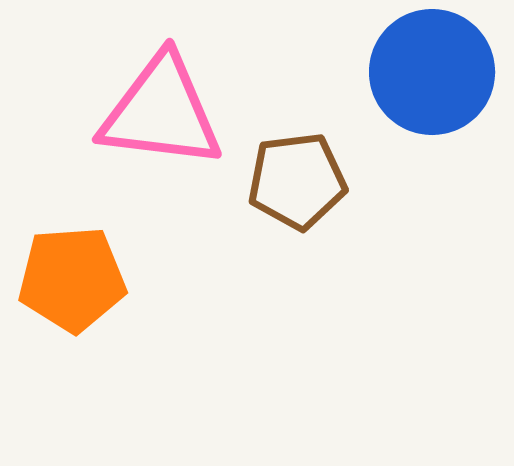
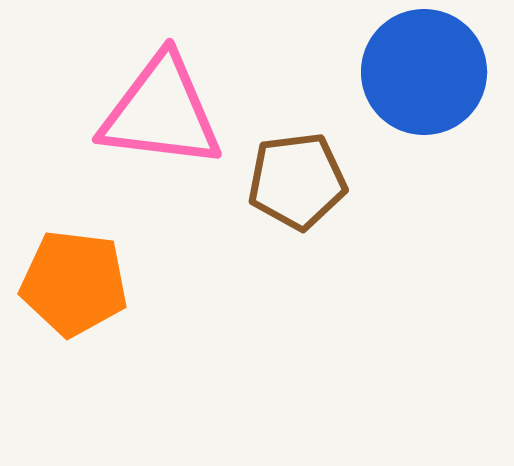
blue circle: moved 8 px left
orange pentagon: moved 2 px right, 4 px down; rotated 11 degrees clockwise
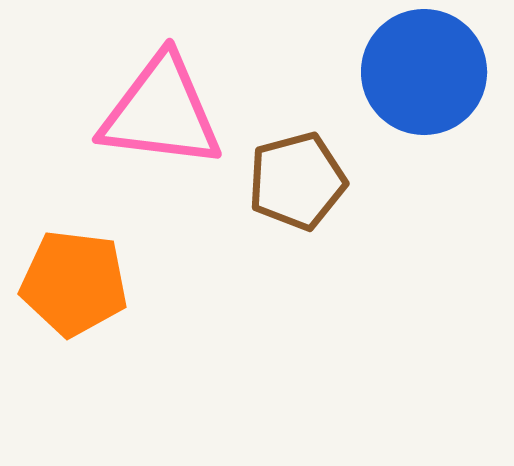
brown pentagon: rotated 8 degrees counterclockwise
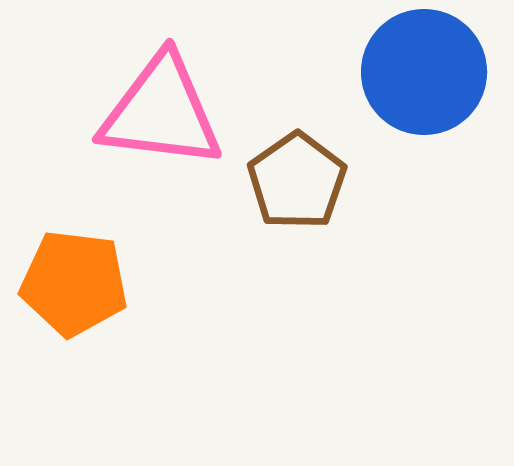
brown pentagon: rotated 20 degrees counterclockwise
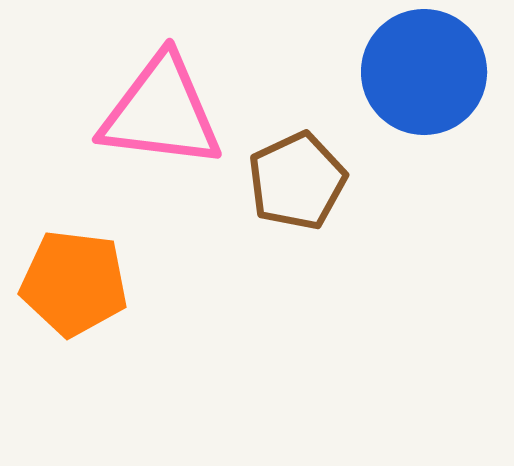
brown pentagon: rotated 10 degrees clockwise
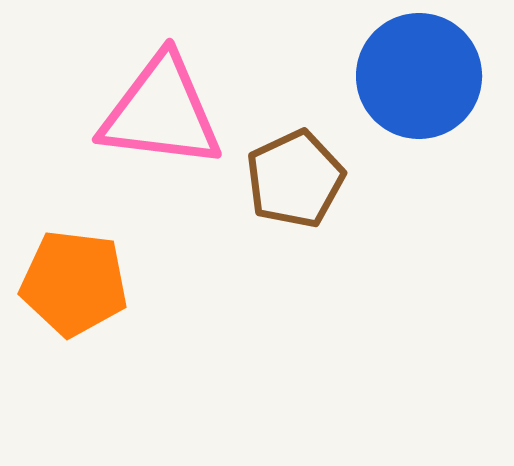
blue circle: moved 5 px left, 4 px down
brown pentagon: moved 2 px left, 2 px up
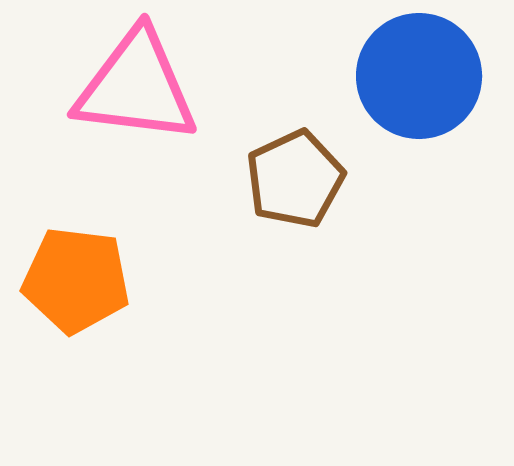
pink triangle: moved 25 px left, 25 px up
orange pentagon: moved 2 px right, 3 px up
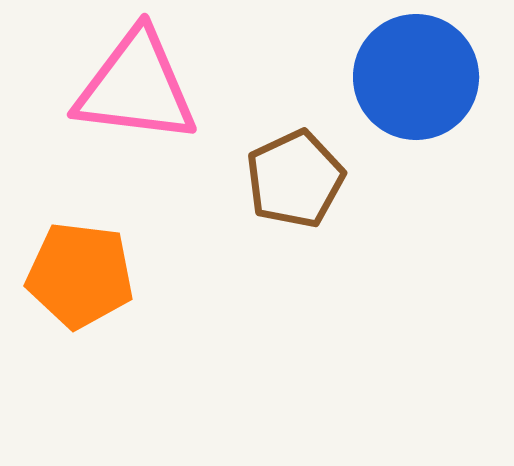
blue circle: moved 3 px left, 1 px down
orange pentagon: moved 4 px right, 5 px up
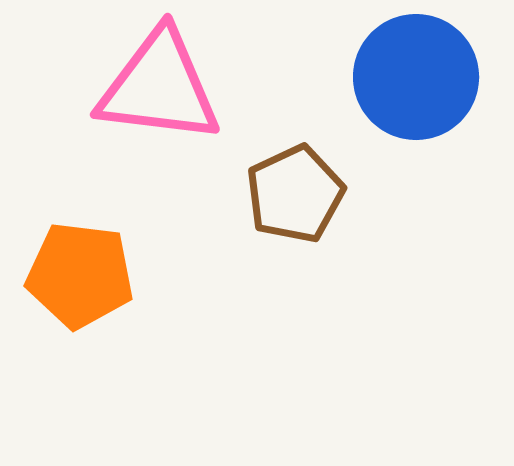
pink triangle: moved 23 px right
brown pentagon: moved 15 px down
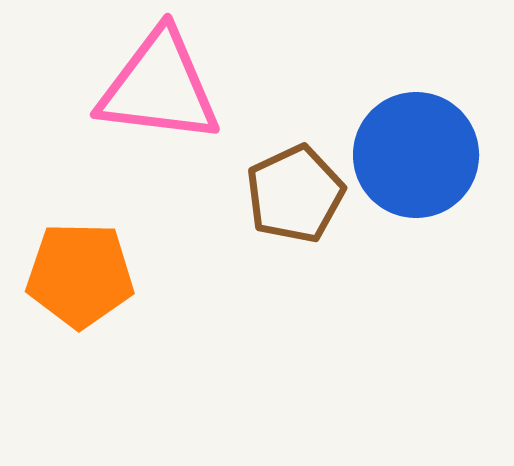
blue circle: moved 78 px down
orange pentagon: rotated 6 degrees counterclockwise
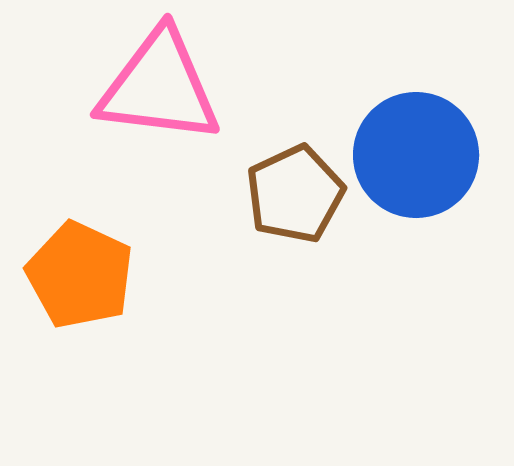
orange pentagon: rotated 24 degrees clockwise
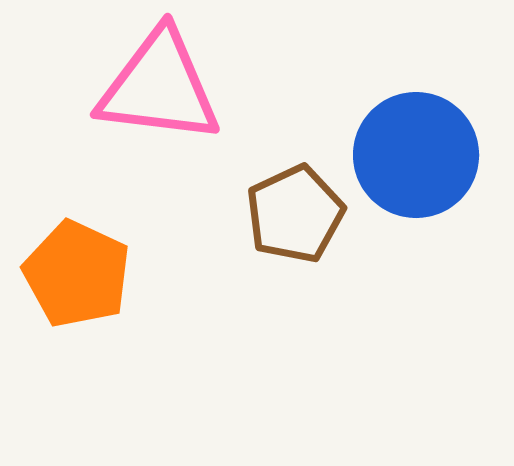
brown pentagon: moved 20 px down
orange pentagon: moved 3 px left, 1 px up
